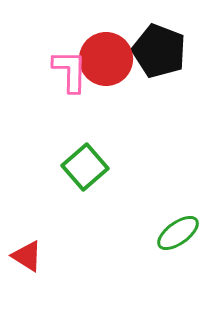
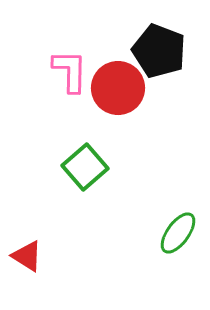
red circle: moved 12 px right, 29 px down
green ellipse: rotated 18 degrees counterclockwise
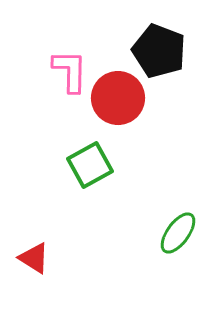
red circle: moved 10 px down
green square: moved 5 px right, 2 px up; rotated 12 degrees clockwise
red triangle: moved 7 px right, 2 px down
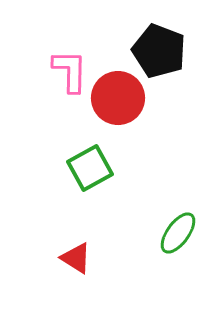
green square: moved 3 px down
red triangle: moved 42 px right
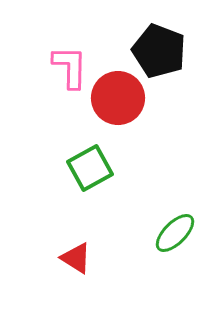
pink L-shape: moved 4 px up
green ellipse: moved 3 px left; rotated 9 degrees clockwise
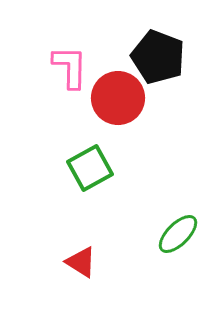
black pentagon: moved 1 px left, 6 px down
green ellipse: moved 3 px right, 1 px down
red triangle: moved 5 px right, 4 px down
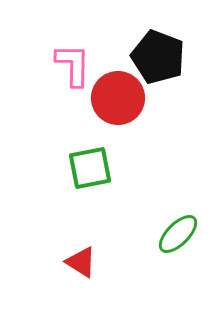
pink L-shape: moved 3 px right, 2 px up
green square: rotated 18 degrees clockwise
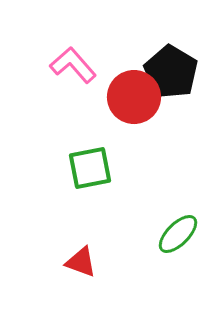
black pentagon: moved 13 px right, 15 px down; rotated 10 degrees clockwise
pink L-shape: rotated 42 degrees counterclockwise
red circle: moved 16 px right, 1 px up
red triangle: rotated 12 degrees counterclockwise
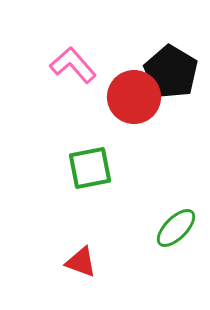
green ellipse: moved 2 px left, 6 px up
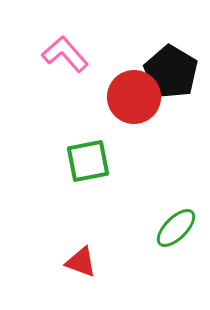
pink L-shape: moved 8 px left, 11 px up
green square: moved 2 px left, 7 px up
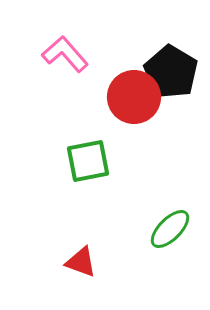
green ellipse: moved 6 px left, 1 px down
